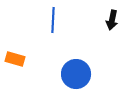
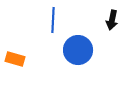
blue circle: moved 2 px right, 24 px up
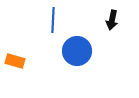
blue circle: moved 1 px left, 1 px down
orange rectangle: moved 2 px down
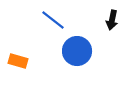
blue line: rotated 55 degrees counterclockwise
orange rectangle: moved 3 px right
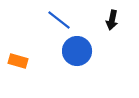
blue line: moved 6 px right
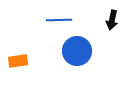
blue line: rotated 40 degrees counterclockwise
orange rectangle: rotated 24 degrees counterclockwise
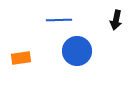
black arrow: moved 4 px right
orange rectangle: moved 3 px right, 3 px up
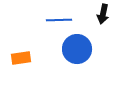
black arrow: moved 13 px left, 6 px up
blue circle: moved 2 px up
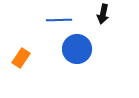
orange rectangle: rotated 48 degrees counterclockwise
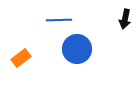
black arrow: moved 22 px right, 5 px down
orange rectangle: rotated 18 degrees clockwise
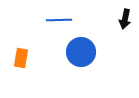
blue circle: moved 4 px right, 3 px down
orange rectangle: rotated 42 degrees counterclockwise
